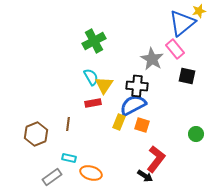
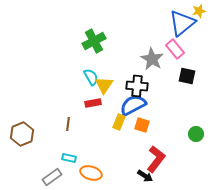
brown hexagon: moved 14 px left
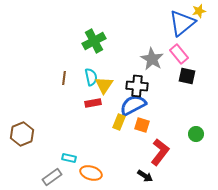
pink rectangle: moved 4 px right, 5 px down
cyan semicircle: rotated 18 degrees clockwise
brown line: moved 4 px left, 46 px up
red L-shape: moved 4 px right, 7 px up
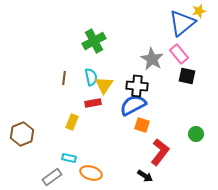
yellow rectangle: moved 47 px left
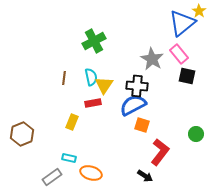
yellow star: rotated 24 degrees counterclockwise
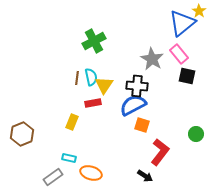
brown line: moved 13 px right
gray rectangle: moved 1 px right
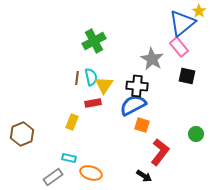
pink rectangle: moved 7 px up
black arrow: moved 1 px left
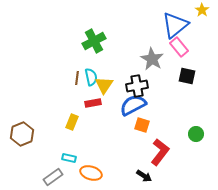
yellow star: moved 3 px right, 1 px up
blue triangle: moved 7 px left, 2 px down
black cross: rotated 15 degrees counterclockwise
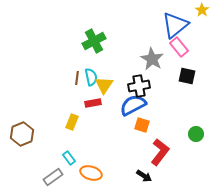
black cross: moved 2 px right
cyan rectangle: rotated 40 degrees clockwise
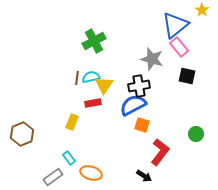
gray star: rotated 15 degrees counterclockwise
cyan semicircle: rotated 90 degrees counterclockwise
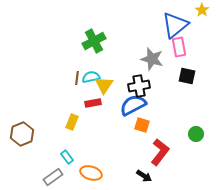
pink rectangle: rotated 30 degrees clockwise
cyan rectangle: moved 2 px left, 1 px up
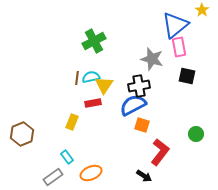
orange ellipse: rotated 40 degrees counterclockwise
